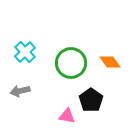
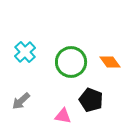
green circle: moved 1 px up
gray arrow: moved 1 px right, 10 px down; rotated 30 degrees counterclockwise
black pentagon: rotated 15 degrees counterclockwise
pink triangle: moved 4 px left
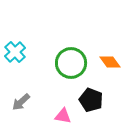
cyan cross: moved 10 px left
green circle: moved 1 px down
gray arrow: moved 1 px down
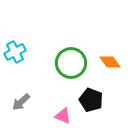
cyan cross: rotated 15 degrees clockwise
pink triangle: rotated 12 degrees clockwise
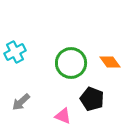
black pentagon: moved 1 px right, 1 px up
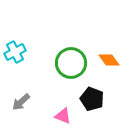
orange diamond: moved 1 px left, 2 px up
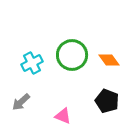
cyan cross: moved 17 px right, 11 px down
green circle: moved 1 px right, 8 px up
black pentagon: moved 15 px right, 2 px down
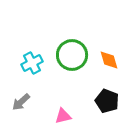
orange diamond: rotated 20 degrees clockwise
pink triangle: rotated 36 degrees counterclockwise
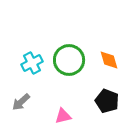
green circle: moved 3 px left, 5 px down
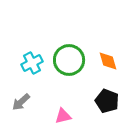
orange diamond: moved 1 px left, 1 px down
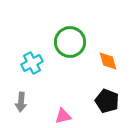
green circle: moved 1 px right, 18 px up
gray arrow: rotated 42 degrees counterclockwise
